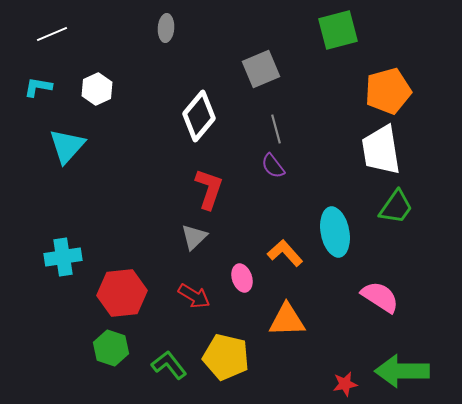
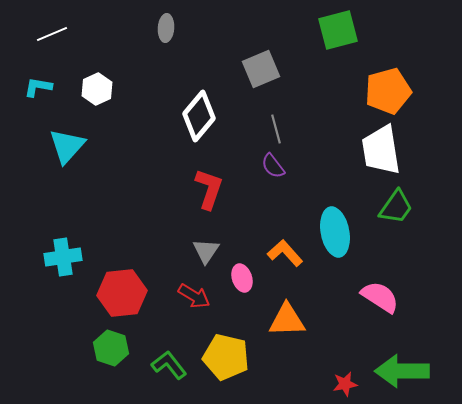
gray triangle: moved 12 px right, 14 px down; rotated 12 degrees counterclockwise
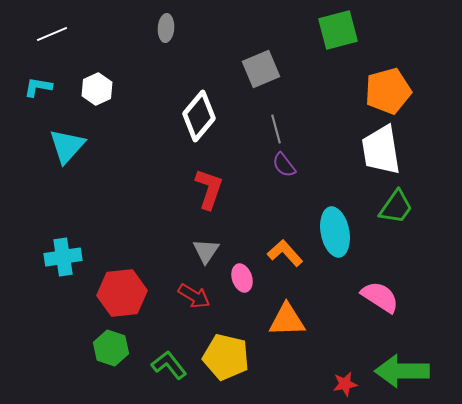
purple semicircle: moved 11 px right, 1 px up
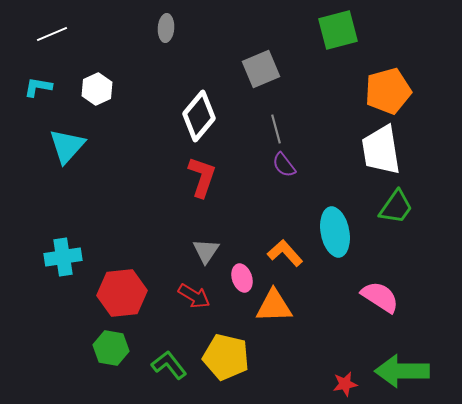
red L-shape: moved 7 px left, 12 px up
orange triangle: moved 13 px left, 14 px up
green hexagon: rotated 8 degrees counterclockwise
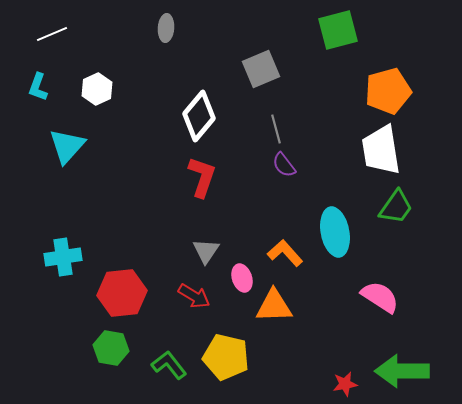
cyan L-shape: rotated 80 degrees counterclockwise
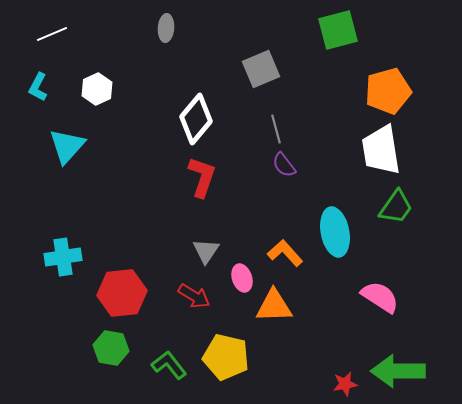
cyan L-shape: rotated 8 degrees clockwise
white diamond: moved 3 px left, 3 px down
green arrow: moved 4 px left
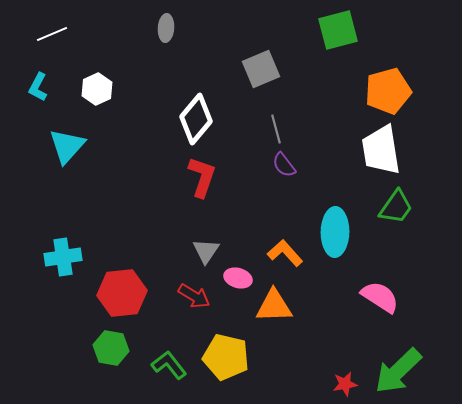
cyan ellipse: rotated 12 degrees clockwise
pink ellipse: moved 4 px left; rotated 56 degrees counterclockwise
green arrow: rotated 44 degrees counterclockwise
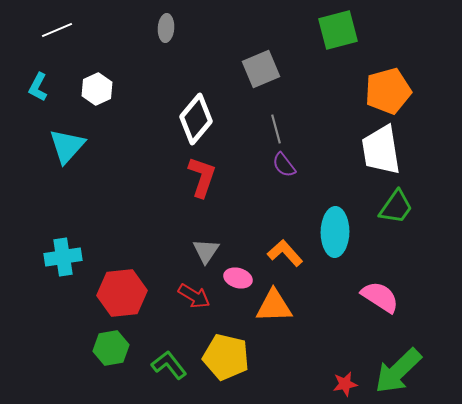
white line: moved 5 px right, 4 px up
green hexagon: rotated 20 degrees counterclockwise
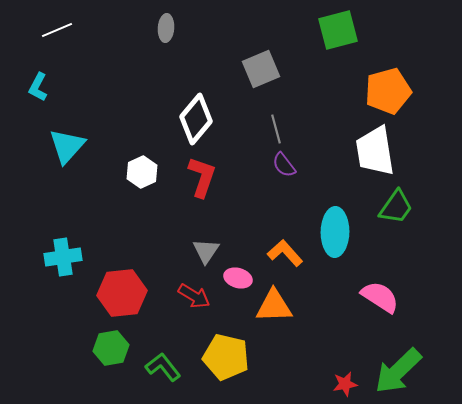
white hexagon: moved 45 px right, 83 px down
white trapezoid: moved 6 px left, 1 px down
green L-shape: moved 6 px left, 2 px down
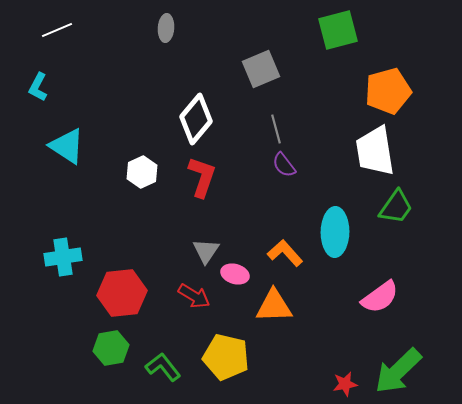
cyan triangle: rotated 39 degrees counterclockwise
pink ellipse: moved 3 px left, 4 px up
pink semicircle: rotated 111 degrees clockwise
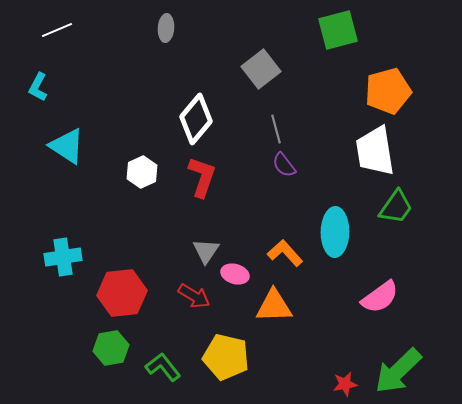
gray square: rotated 15 degrees counterclockwise
